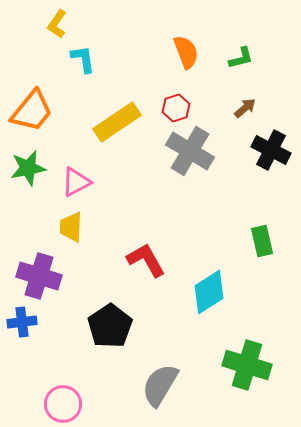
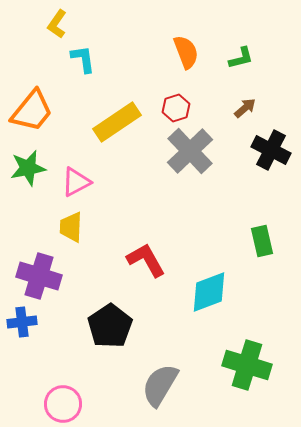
gray cross: rotated 15 degrees clockwise
cyan diamond: rotated 12 degrees clockwise
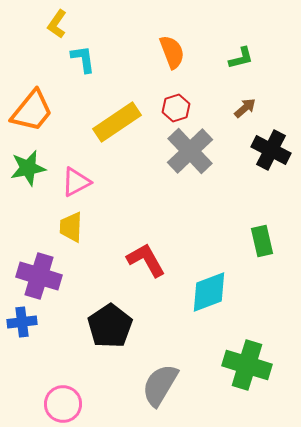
orange semicircle: moved 14 px left
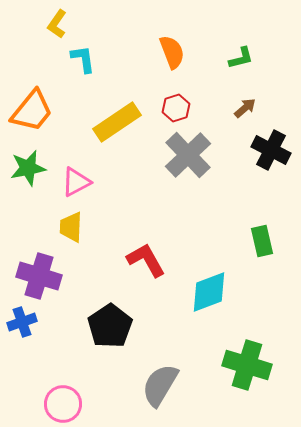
gray cross: moved 2 px left, 4 px down
blue cross: rotated 12 degrees counterclockwise
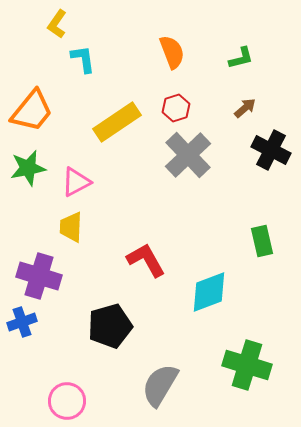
black pentagon: rotated 18 degrees clockwise
pink circle: moved 4 px right, 3 px up
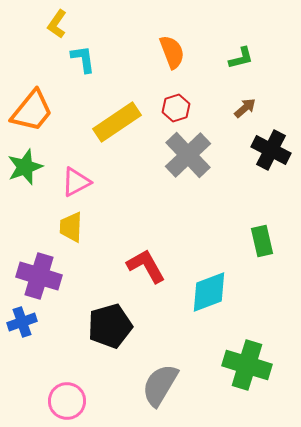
green star: moved 3 px left, 1 px up; rotated 9 degrees counterclockwise
red L-shape: moved 6 px down
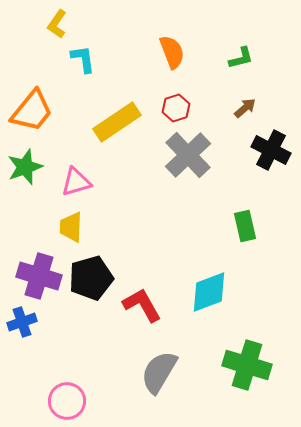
pink triangle: rotated 12 degrees clockwise
green rectangle: moved 17 px left, 15 px up
red L-shape: moved 4 px left, 39 px down
black pentagon: moved 19 px left, 48 px up
gray semicircle: moved 1 px left, 13 px up
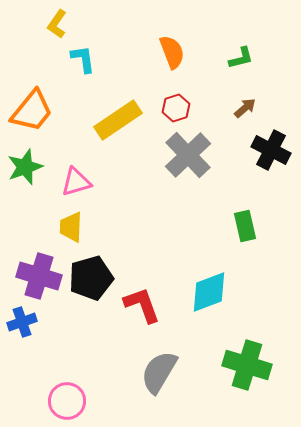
yellow rectangle: moved 1 px right, 2 px up
red L-shape: rotated 9 degrees clockwise
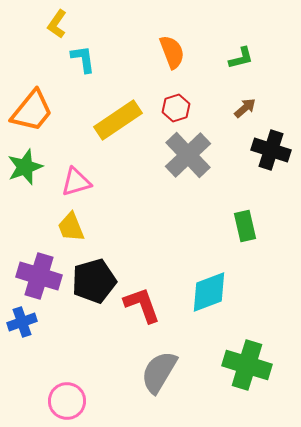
black cross: rotated 9 degrees counterclockwise
yellow trapezoid: rotated 24 degrees counterclockwise
black pentagon: moved 3 px right, 3 px down
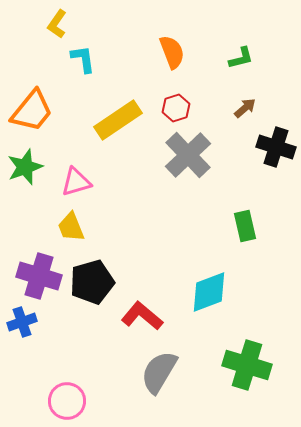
black cross: moved 5 px right, 3 px up
black pentagon: moved 2 px left, 1 px down
red L-shape: moved 11 px down; rotated 30 degrees counterclockwise
